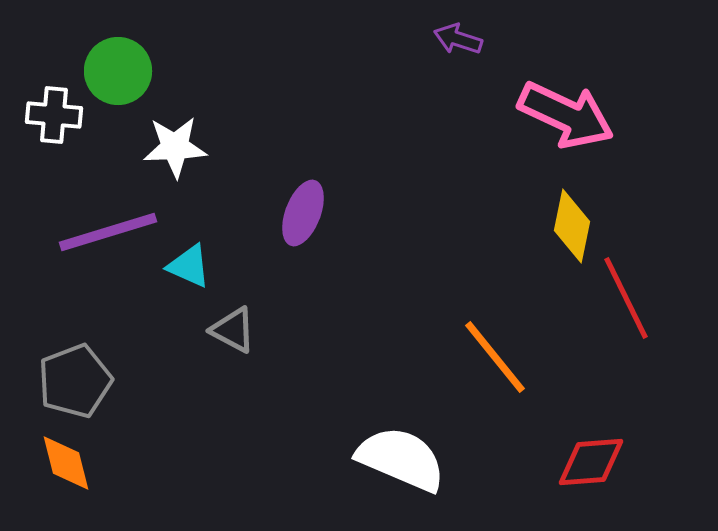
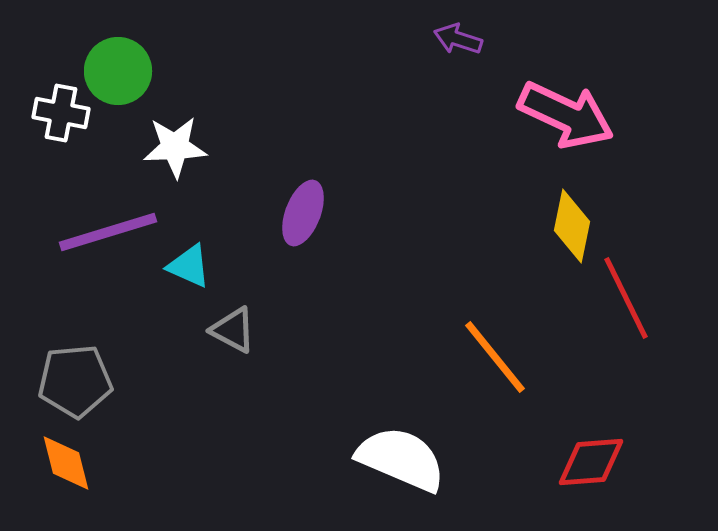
white cross: moved 7 px right, 2 px up; rotated 6 degrees clockwise
gray pentagon: rotated 16 degrees clockwise
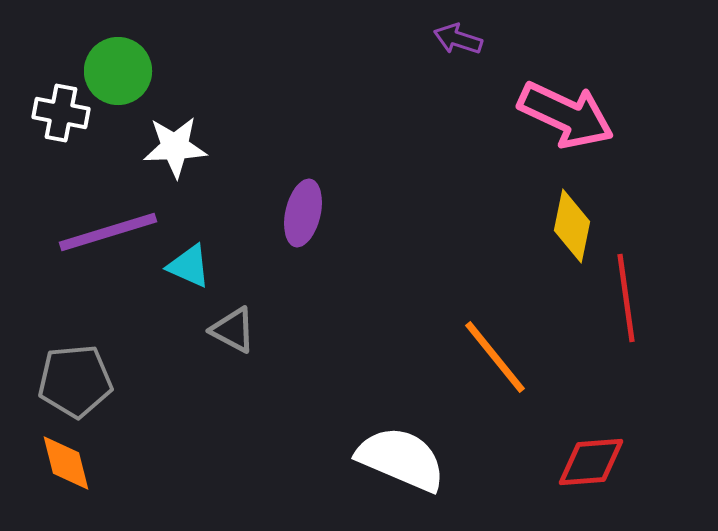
purple ellipse: rotated 8 degrees counterclockwise
red line: rotated 18 degrees clockwise
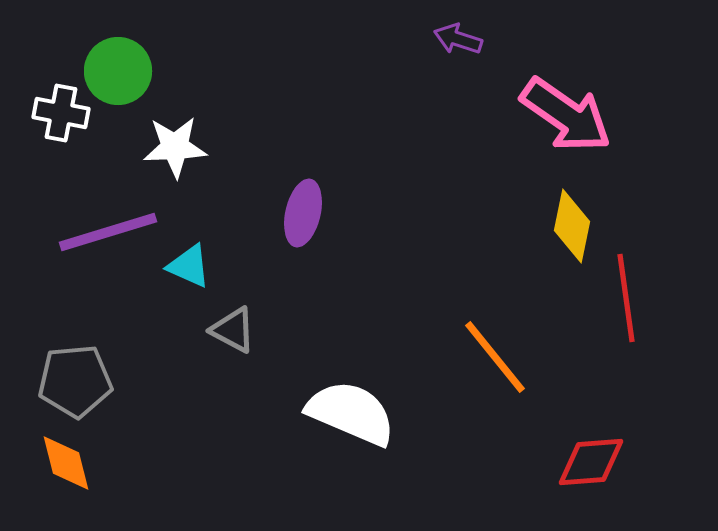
pink arrow: rotated 10 degrees clockwise
white semicircle: moved 50 px left, 46 px up
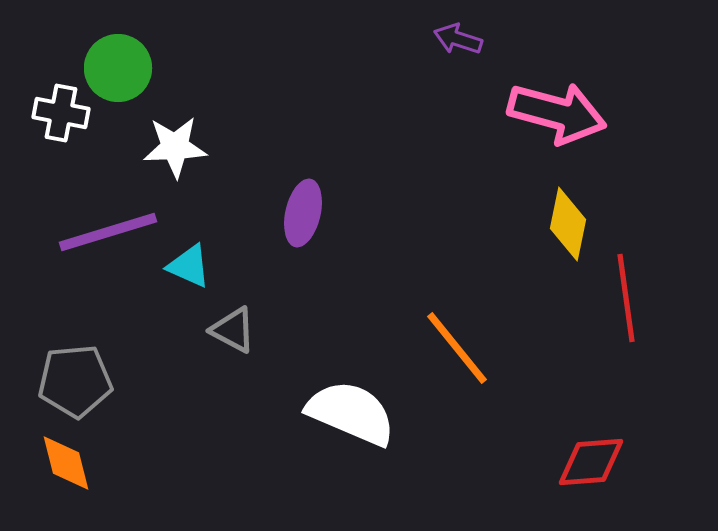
green circle: moved 3 px up
pink arrow: moved 9 px left, 2 px up; rotated 20 degrees counterclockwise
yellow diamond: moved 4 px left, 2 px up
orange line: moved 38 px left, 9 px up
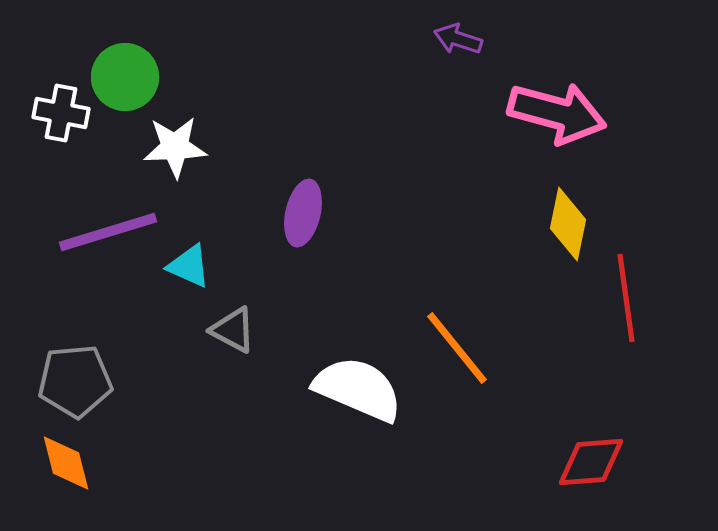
green circle: moved 7 px right, 9 px down
white semicircle: moved 7 px right, 24 px up
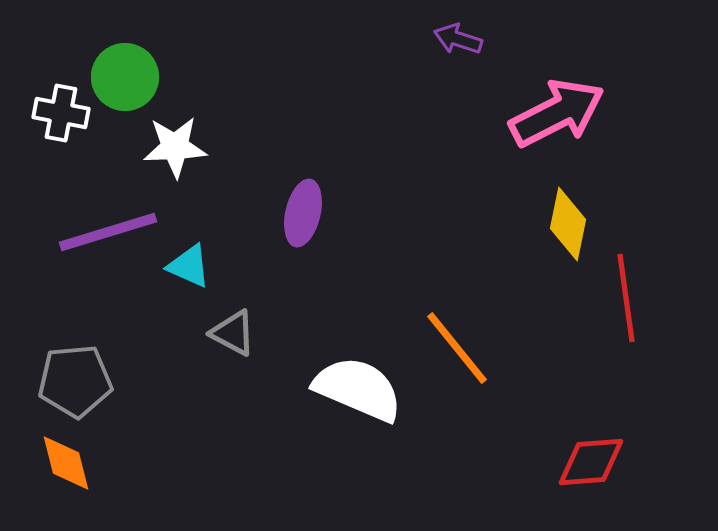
pink arrow: rotated 42 degrees counterclockwise
gray triangle: moved 3 px down
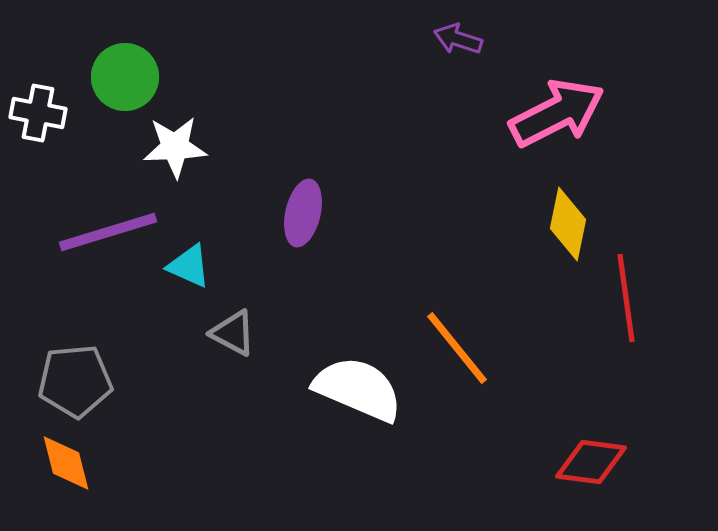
white cross: moved 23 px left
red diamond: rotated 12 degrees clockwise
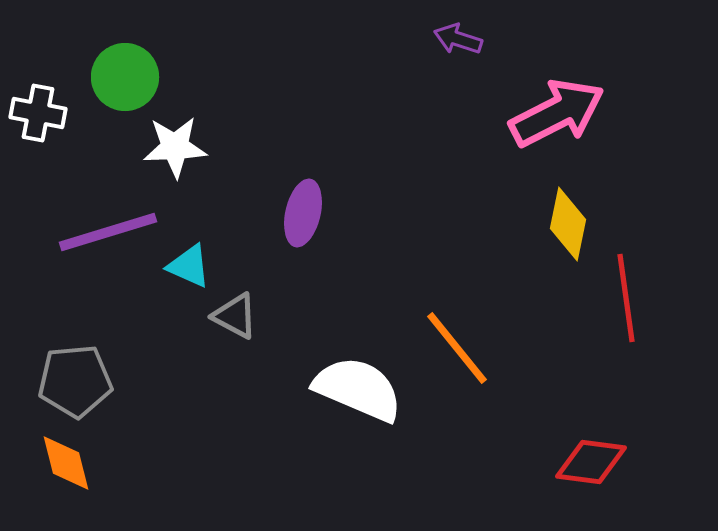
gray triangle: moved 2 px right, 17 px up
